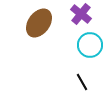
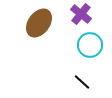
black line: rotated 18 degrees counterclockwise
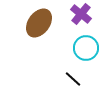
cyan circle: moved 4 px left, 3 px down
black line: moved 9 px left, 3 px up
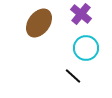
black line: moved 3 px up
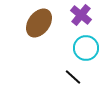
purple cross: moved 1 px down
black line: moved 1 px down
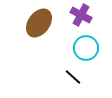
purple cross: rotated 10 degrees counterclockwise
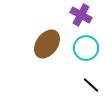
brown ellipse: moved 8 px right, 21 px down
black line: moved 18 px right, 8 px down
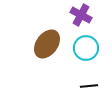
black line: moved 2 px left, 1 px down; rotated 48 degrees counterclockwise
